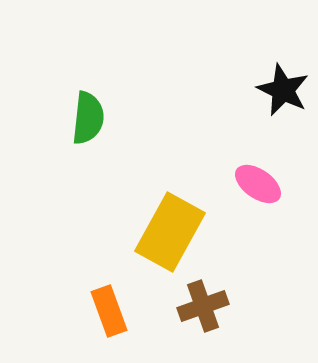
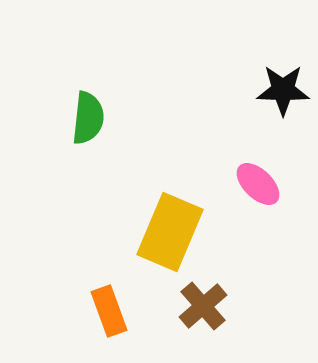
black star: rotated 24 degrees counterclockwise
pink ellipse: rotated 9 degrees clockwise
yellow rectangle: rotated 6 degrees counterclockwise
brown cross: rotated 21 degrees counterclockwise
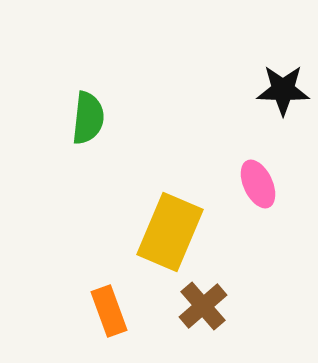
pink ellipse: rotated 21 degrees clockwise
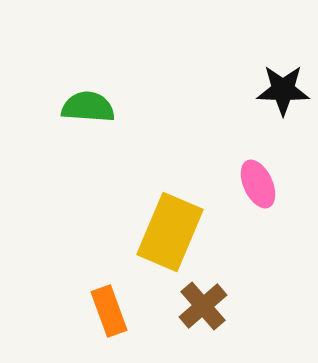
green semicircle: moved 11 px up; rotated 92 degrees counterclockwise
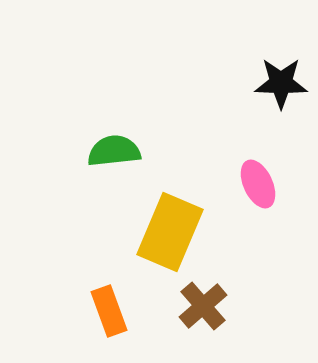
black star: moved 2 px left, 7 px up
green semicircle: moved 26 px right, 44 px down; rotated 10 degrees counterclockwise
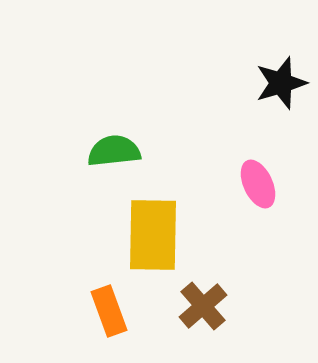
black star: rotated 18 degrees counterclockwise
yellow rectangle: moved 17 px left, 3 px down; rotated 22 degrees counterclockwise
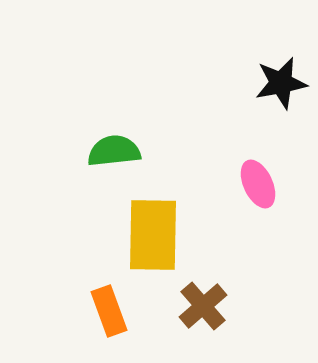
black star: rotated 6 degrees clockwise
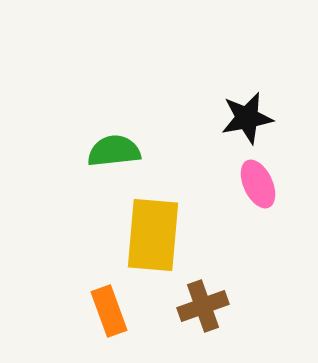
black star: moved 34 px left, 35 px down
yellow rectangle: rotated 4 degrees clockwise
brown cross: rotated 21 degrees clockwise
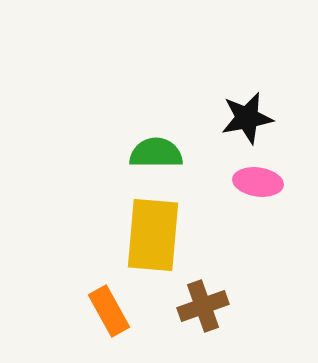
green semicircle: moved 42 px right, 2 px down; rotated 6 degrees clockwise
pink ellipse: moved 2 px up; rotated 57 degrees counterclockwise
orange rectangle: rotated 9 degrees counterclockwise
